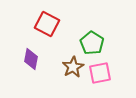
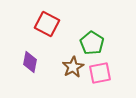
purple diamond: moved 1 px left, 3 px down
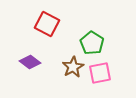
purple diamond: rotated 65 degrees counterclockwise
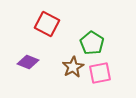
purple diamond: moved 2 px left; rotated 15 degrees counterclockwise
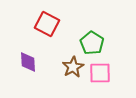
purple diamond: rotated 65 degrees clockwise
pink square: rotated 10 degrees clockwise
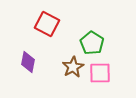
purple diamond: rotated 15 degrees clockwise
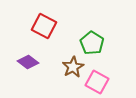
red square: moved 3 px left, 2 px down
purple diamond: rotated 65 degrees counterclockwise
pink square: moved 3 px left, 9 px down; rotated 30 degrees clockwise
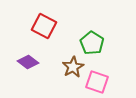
pink square: rotated 10 degrees counterclockwise
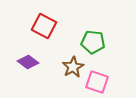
green pentagon: moved 1 px right, 1 px up; rotated 25 degrees counterclockwise
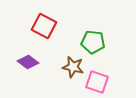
brown star: rotated 30 degrees counterclockwise
